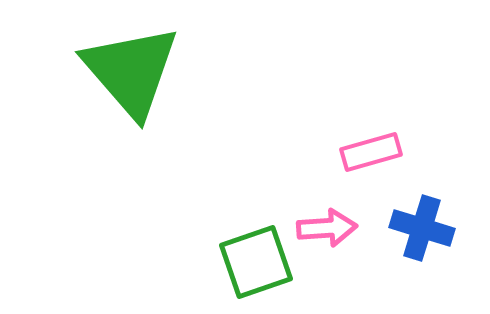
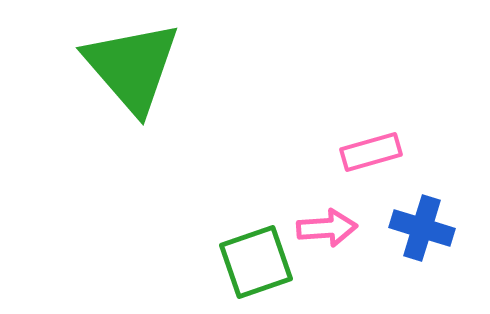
green triangle: moved 1 px right, 4 px up
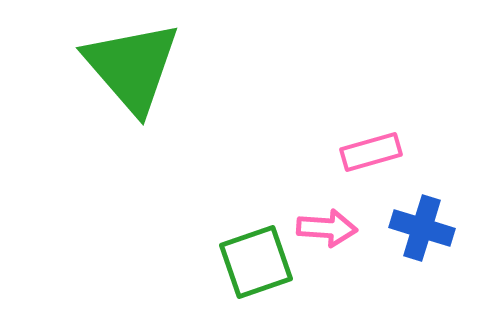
pink arrow: rotated 8 degrees clockwise
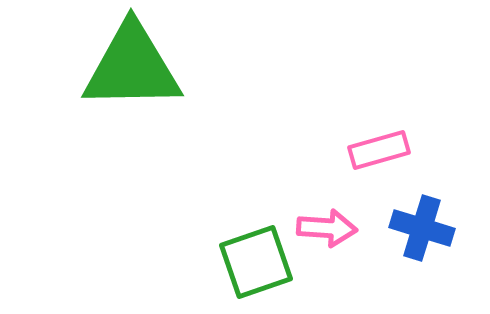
green triangle: rotated 50 degrees counterclockwise
pink rectangle: moved 8 px right, 2 px up
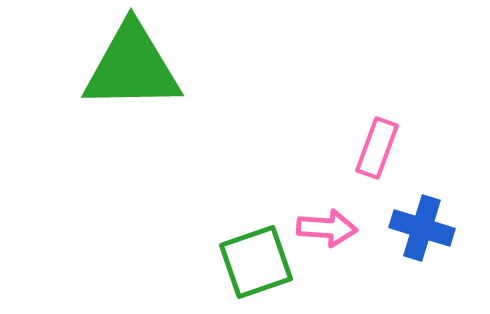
pink rectangle: moved 2 px left, 2 px up; rotated 54 degrees counterclockwise
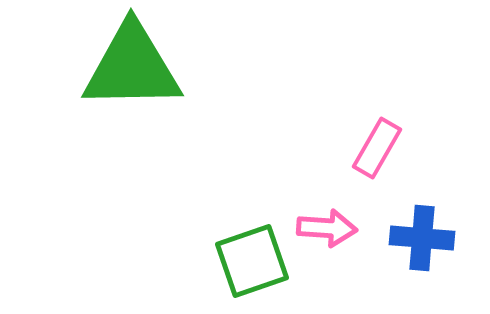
pink rectangle: rotated 10 degrees clockwise
blue cross: moved 10 px down; rotated 12 degrees counterclockwise
green square: moved 4 px left, 1 px up
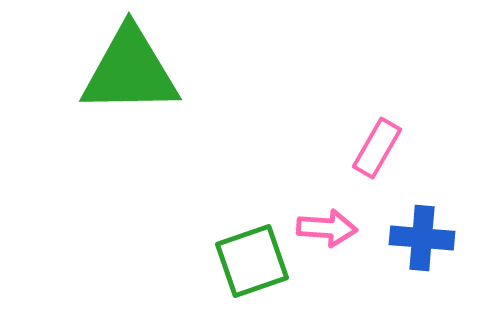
green triangle: moved 2 px left, 4 px down
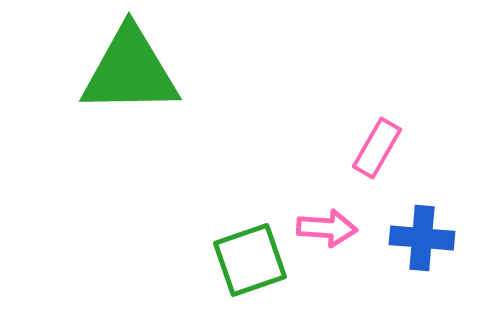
green square: moved 2 px left, 1 px up
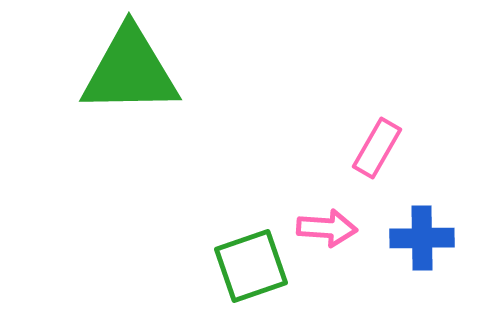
blue cross: rotated 6 degrees counterclockwise
green square: moved 1 px right, 6 px down
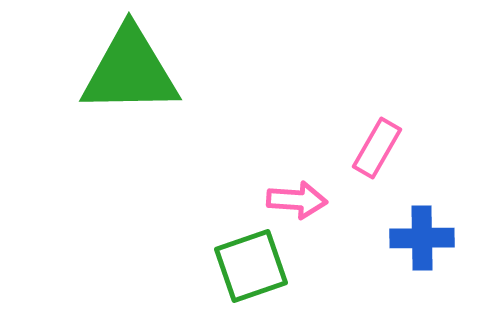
pink arrow: moved 30 px left, 28 px up
